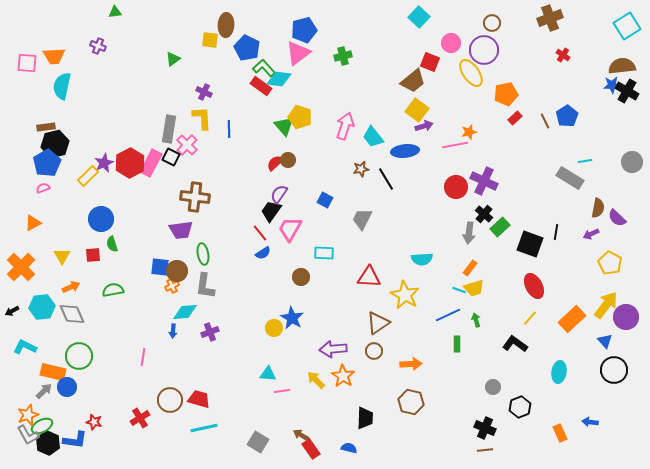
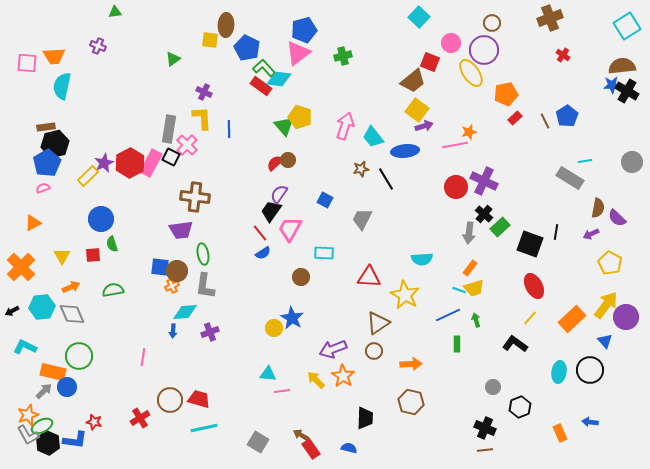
purple arrow at (333, 349): rotated 16 degrees counterclockwise
black circle at (614, 370): moved 24 px left
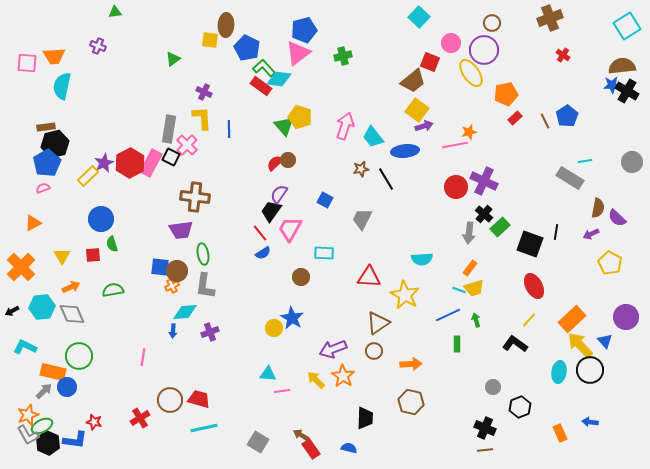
yellow arrow at (606, 305): moved 26 px left, 40 px down; rotated 80 degrees counterclockwise
yellow line at (530, 318): moved 1 px left, 2 px down
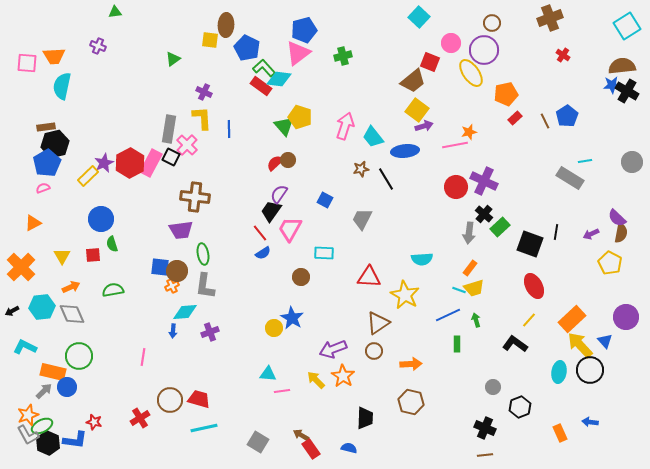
brown semicircle at (598, 208): moved 23 px right, 25 px down
brown line at (485, 450): moved 5 px down
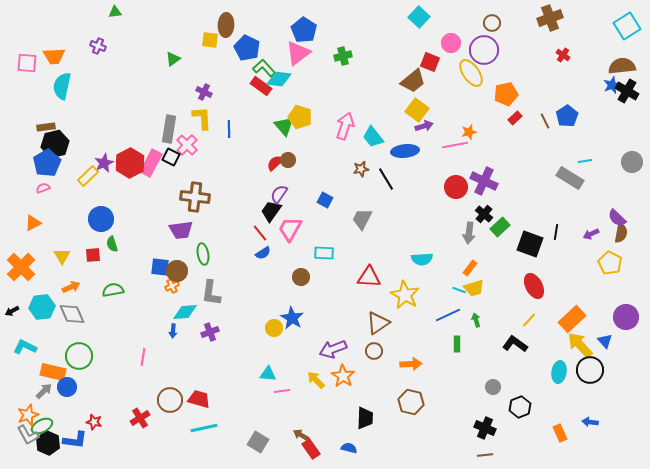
blue pentagon at (304, 30): rotated 25 degrees counterclockwise
blue star at (612, 85): rotated 18 degrees counterclockwise
gray L-shape at (205, 286): moved 6 px right, 7 px down
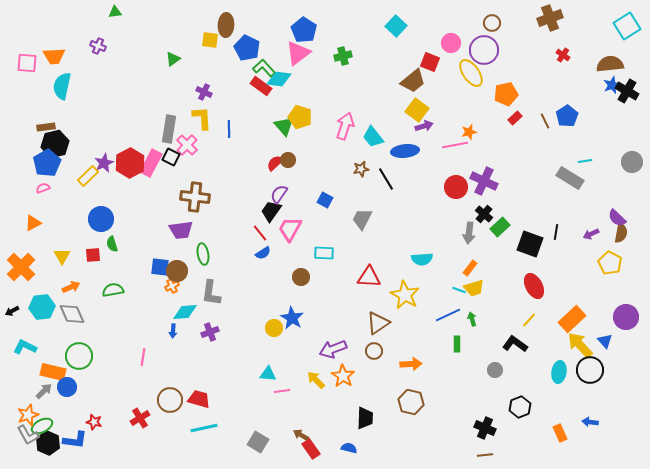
cyan square at (419, 17): moved 23 px left, 9 px down
brown semicircle at (622, 66): moved 12 px left, 2 px up
green arrow at (476, 320): moved 4 px left, 1 px up
gray circle at (493, 387): moved 2 px right, 17 px up
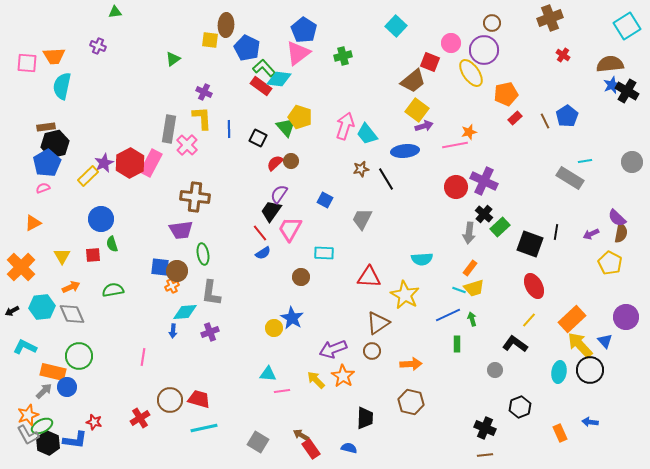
green triangle at (284, 126): moved 2 px right, 1 px down
cyan trapezoid at (373, 137): moved 6 px left, 3 px up
black square at (171, 157): moved 87 px right, 19 px up
brown circle at (288, 160): moved 3 px right, 1 px down
brown circle at (374, 351): moved 2 px left
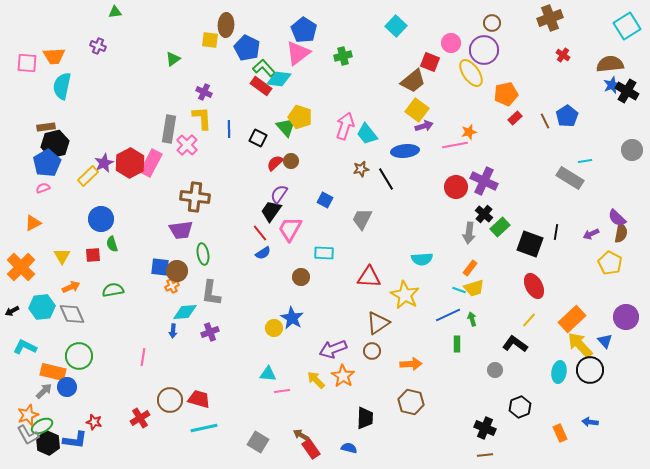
gray circle at (632, 162): moved 12 px up
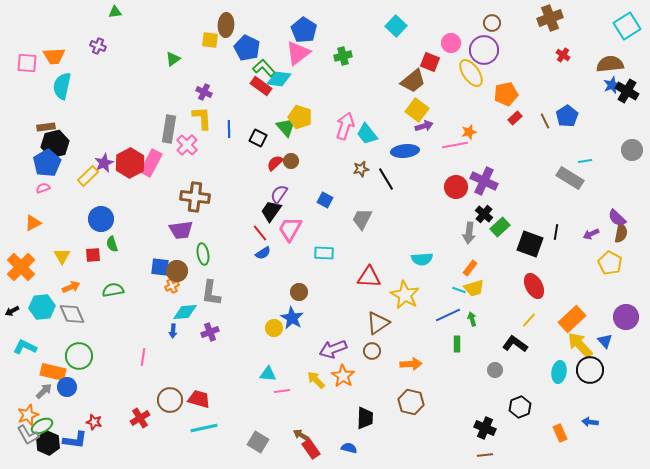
brown circle at (301, 277): moved 2 px left, 15 px down
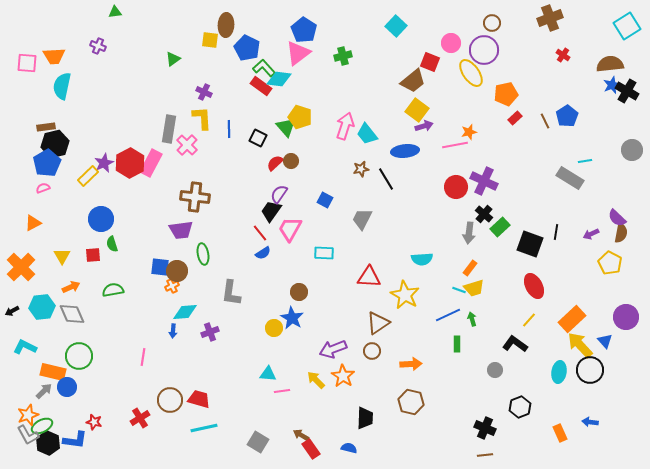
gray L-shape at (211, 293): moved 20 px right
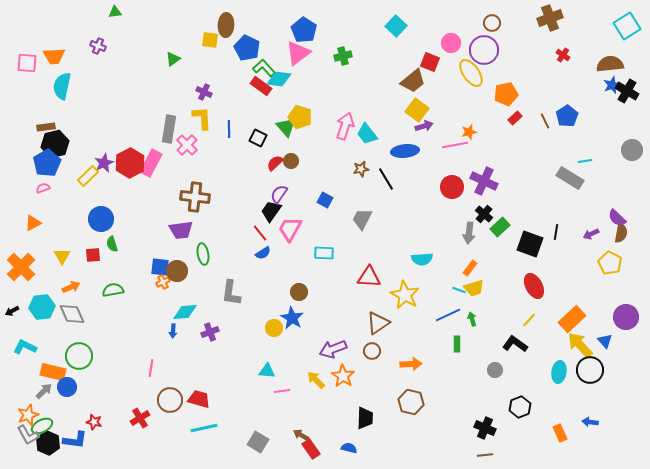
red circle at (456, 187): moved 4 px left
orange cross at (172, 286): moved 9 px left, 4 px up
pink line at (143, 357): moved 8 px right, 11 px down
cyan triangle at (268, 374): moved 1 px left, 3 px up
